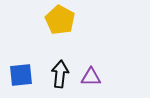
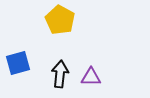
blue square: moved 3 px left, 12 px up; rotated 10 degrees counterclockwise
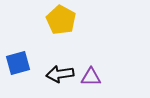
yellow pentagon: moved 1 px right
black arrow: rotated 104 degrees counterclockwise
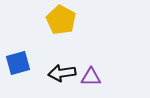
black arrow: moved 2 px right, 1 px up
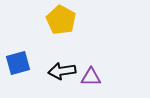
black arrow: moved 2 px up
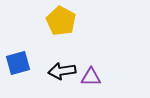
yellow pentagon: moved 1 px down
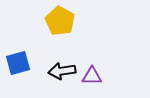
yellow pentagon: moved 1 px left
purple triangle: moved 1 px right, 1 px up
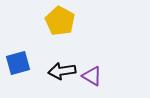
purple triangle: rotated 30 degrees clockwise
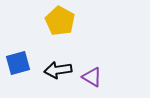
black arrow: moved 4 px left, 1 px up
purple triangle: moved 1 px down
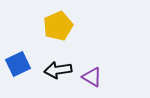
yellow pentagon: moved 2 px left, 5 px down; rotated 20 degrees clockwise
blue square: moved 1 px down; rotated 10 degrees counterclockwise
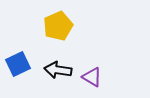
black arrow: rotated 16 degrees clockwise
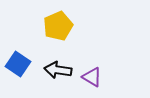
blue square: rotated 30 degrees counterclockwise
